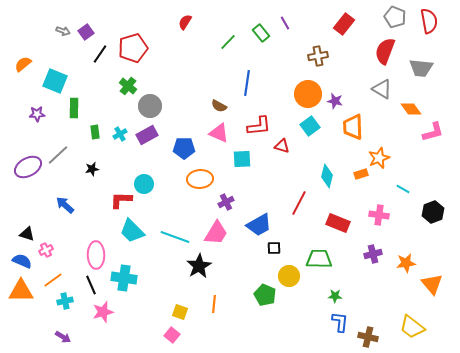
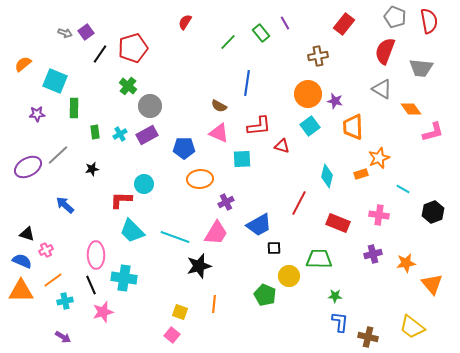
gray arrow at (63, 31): moved 2 px right, 2 px down
black star at (199, 266): rotated 15 degrees clockwise
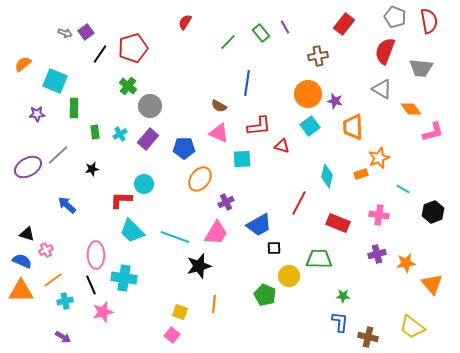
purple line at (285, 23): moved 4 px down
purple rectangle at (147, 135): moved 1 px right, 4 px down; rotated 20 degrees counterclockwise
orange ellipse at (200, 179): rotated 50 degrees counterclockwise
blue arrow at (65, 205): moved 2 px right
purple cross at (373, 254): moved 4 px right
green star at (335, 296): moved 8 px right
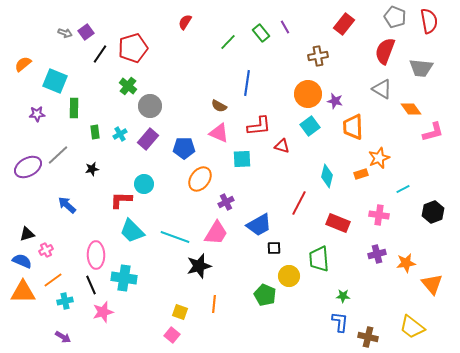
cyan line at (403, 189): rotated 56 degrees counterclockwise
black triangle at (27, 234): rotated 35 degrees counterclockwise
green trapezoid at (319, 259): rotated 96 degrees counterclockwise
orange triangle at (21, 291): moved 2 px right, 1 px down
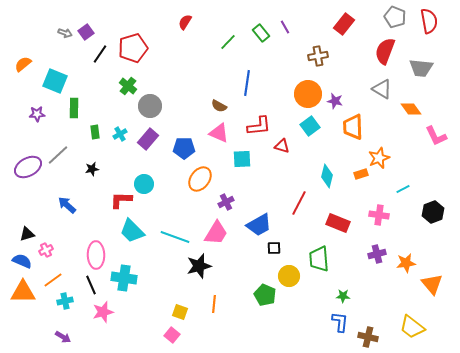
pink L-shape at (433, 132): moved 3 px right, 4 px down; rotated 80 degrees clockwise
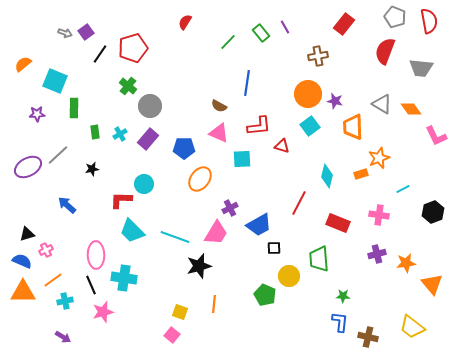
gray triangle at (382, 89): moved 15 px down
purple cross at (226, 202): moved 4 px right, 6 px down
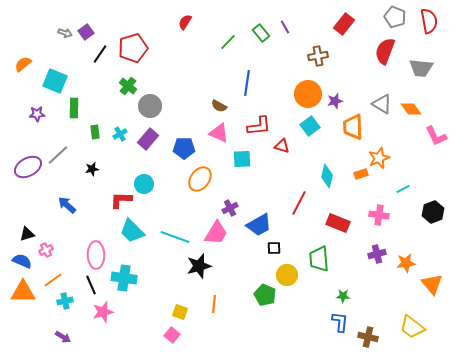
purple star at (335, 101): rotated 28 degrees counterclockwise
yellow circle at (289, 276): moved 2 px left, 1 px up
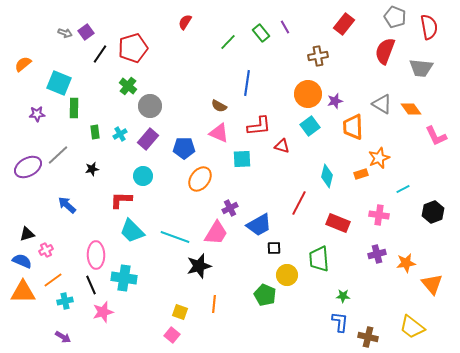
red semicircle at (429, 21): moved 6 px down
cyan square at (55, 81): moved 4 px right, 2 px down
cyan circle at (144, 184): moved 1 px left, 8 px up
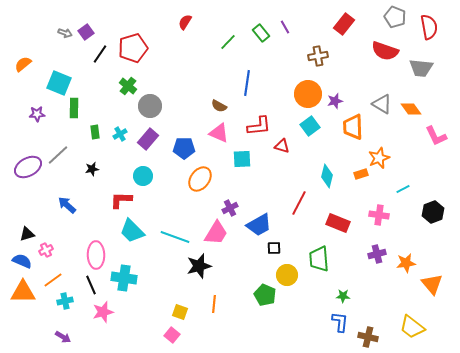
red semicircle at (385, 51): rotated 92 degrees counterclockwise
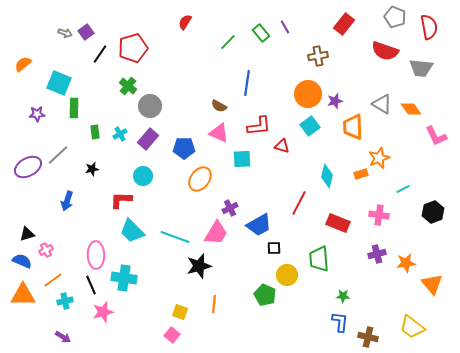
blue arrow at (67, 205): moved 4 px up; rotated 114 degrees counterclockwise
orange triangle at (23, 292): moved 3 px down
